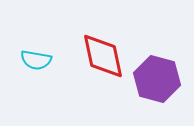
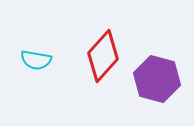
red diamond: rotated 54 degrees clockwise
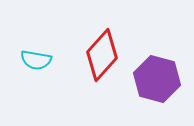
red diamond: moved 1 px left, 1 px up
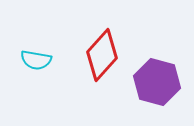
purple hexagon: moved 3 px down
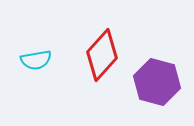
cyan semicircle: rotated 20 degrees counterclockwise
